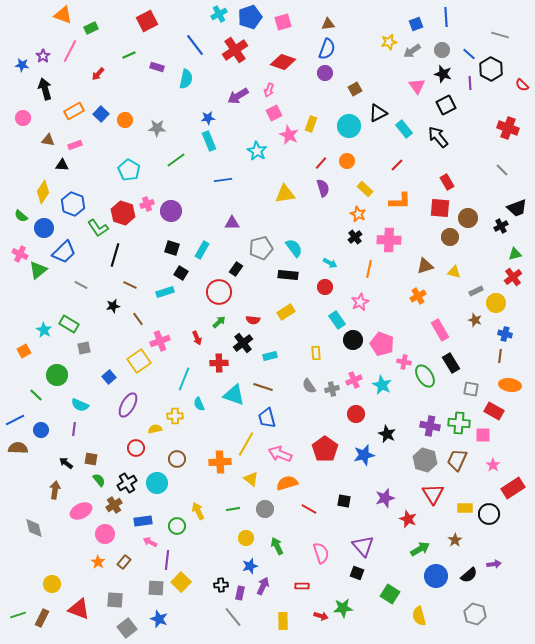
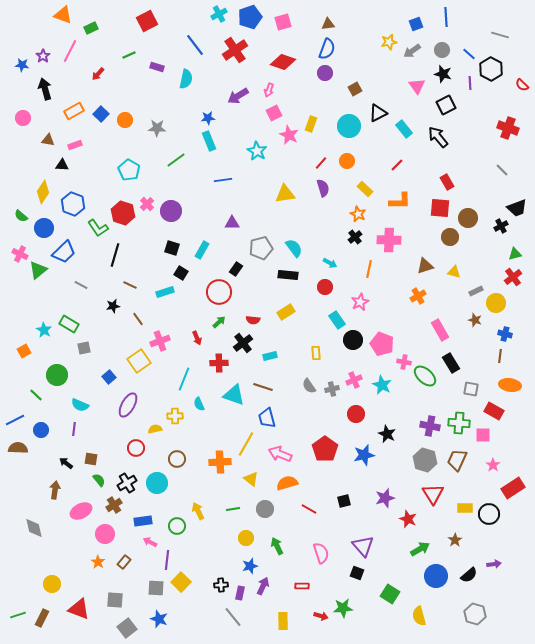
pink cross at (147, 204): rotated 24 degrees counterclockwise
green ellipse at (425, 376): rotated 15 degrees counterclockwise
black square at (344, 501): rotated 24 degrees counterclockwise
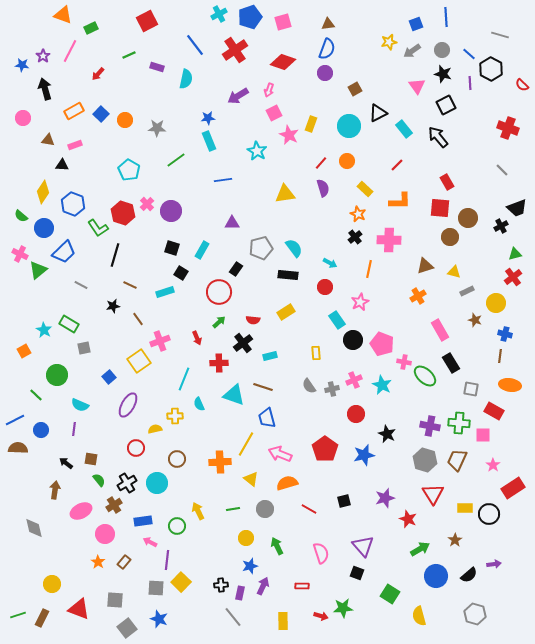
gray rectangle at (476, 291): moved 9 px left
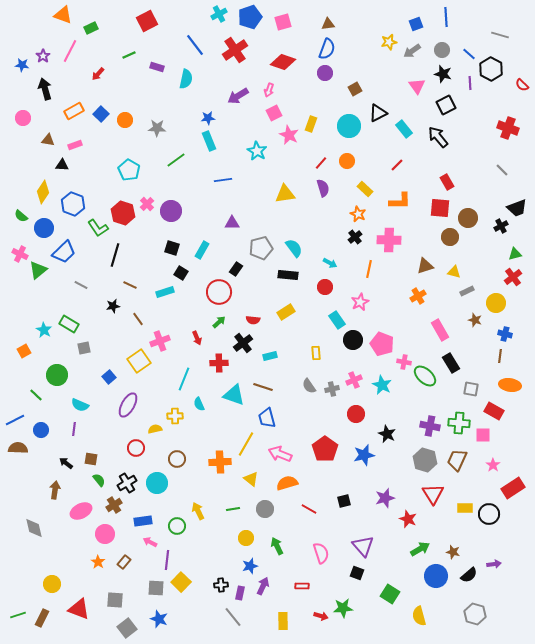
brown star at (455, 540): moved 2 px left, 12 px down; rotated 24 degrees counterclockwise
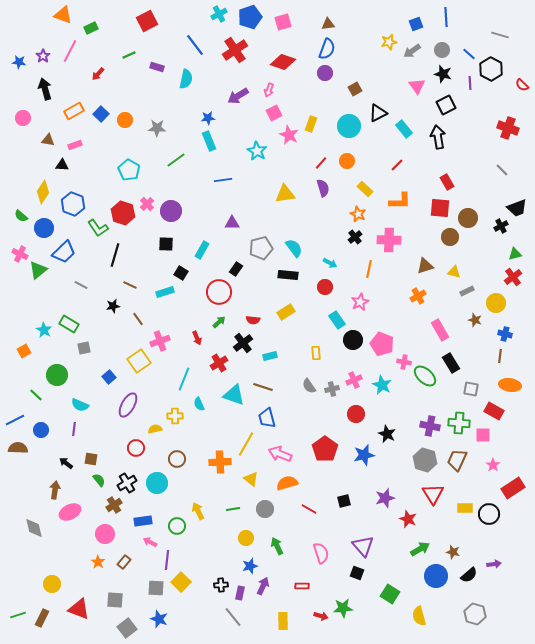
blue star at (22, 65): moved 3 px left, 3 px up
black arrow at (438, 137): rotated 30 degrees clockwise
black square at (172, 248): moved 6 px left, 4 px up; rotated 14 degrees counterclockwise
red cross at (219, 363): rotated 30 degrees counterclockwise
pink ellipse at (81, 511): moved 11 px left, 1 px down
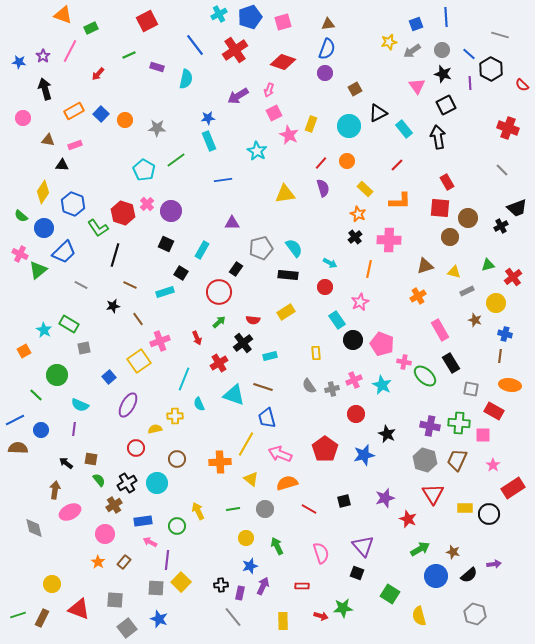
cyan pentagon at (129, 170): moved 15 px right
black square at (166, 244): rotated 21 degrees clockwise
green triangle at (515, 254): moved 27 px left, 11 px down
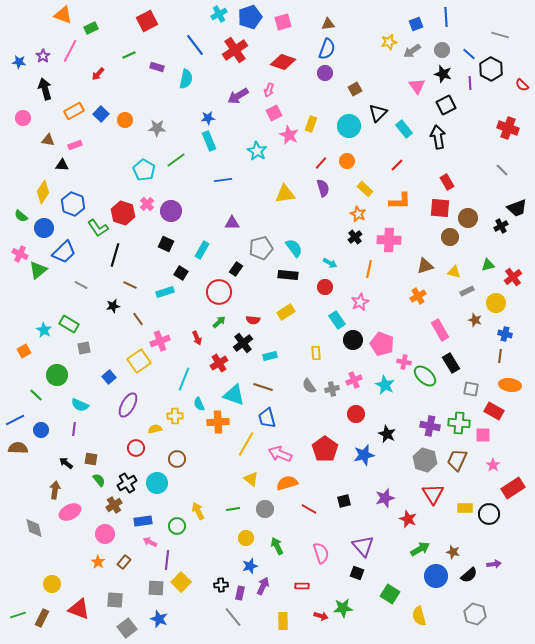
black triangle at (378, 113): rotated 18 degrees counterclockwise
cyan star at (382, 385): moved 3 px right
orange cross at (220, 462): moved 2 px left, 40 px up
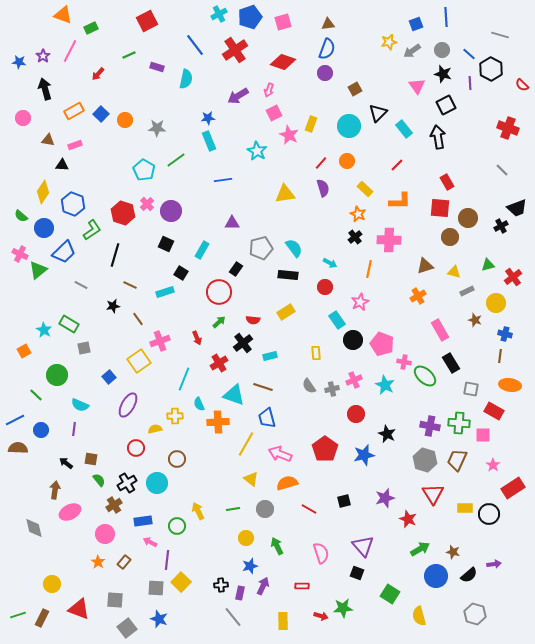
green L-shape at (98, 228): moved 6 px left, 2 px down; rotated 90 degrees counterclockwise
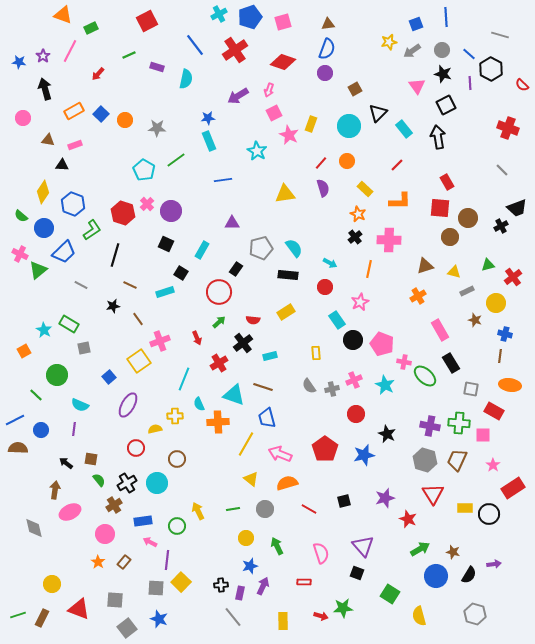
black semicircle at (469, 575): rotated 18 degrees counterclockwise
red rectangle at (302, 586): moved 2 px right, 4 px up
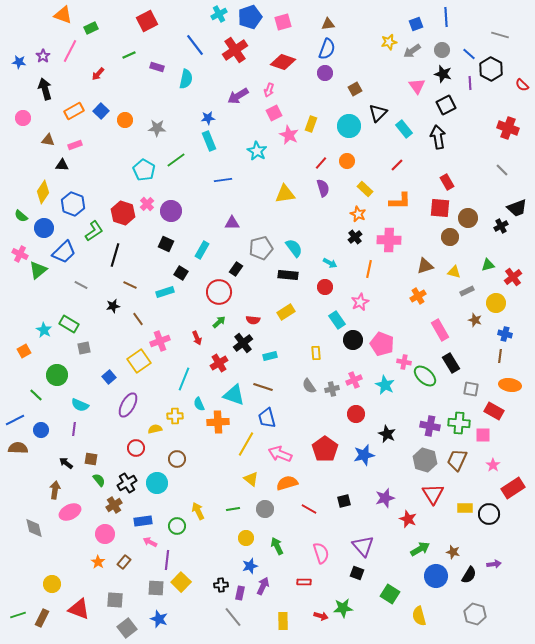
blue square at (101, 114): moved 3 px up
green L-shape at (92, 230): moved 2 px right, 1 px down
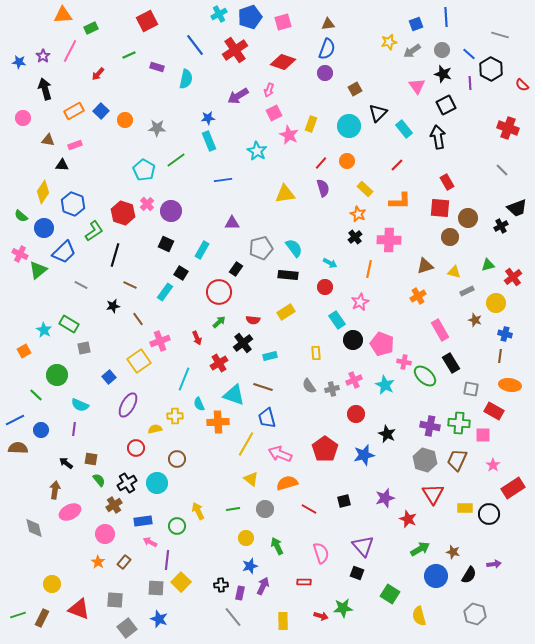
orange triangle at (63, 15): rotated 24 degrees counterclockwise
cyan rectangle at (165, 292): rotated 36 degrees counterclockwise
